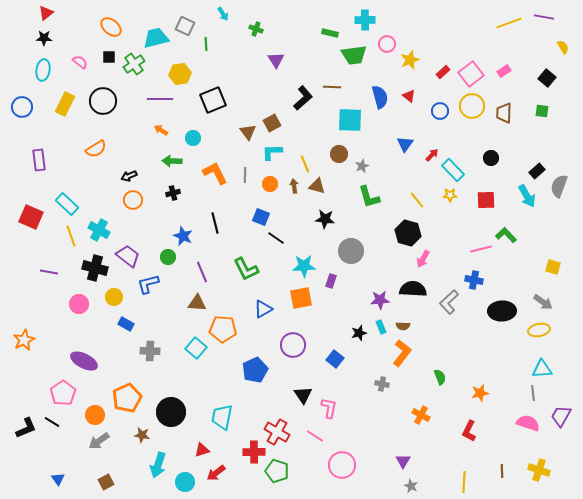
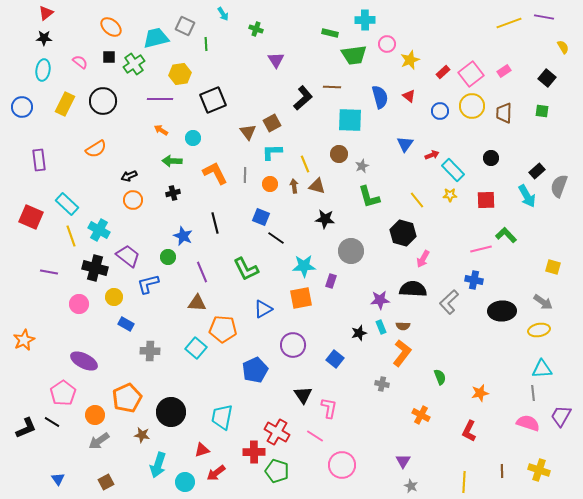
red arrow at (432, 155): rotated 24 degrees clockwise
black hexagon at (408, 233): moved 5 px left
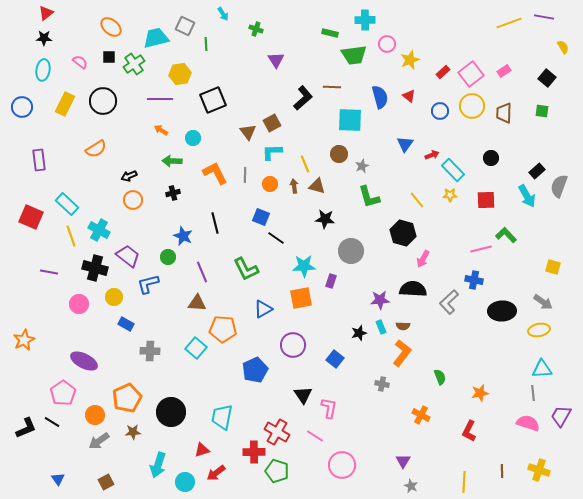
brown star at (142, 435): moved 9 px left, 3 px up; rotated 14 degrees counterclockwise
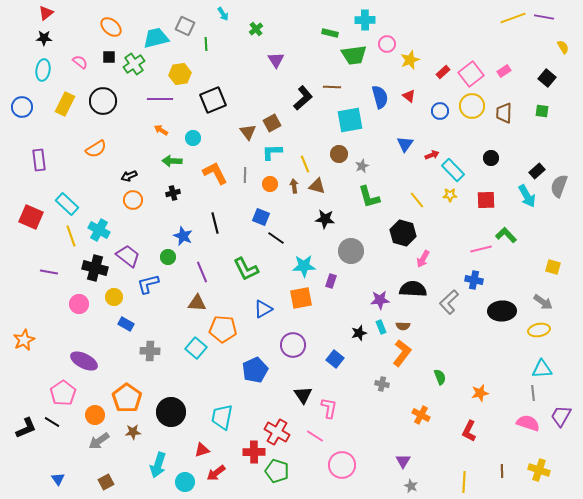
yellow line at (509, 23): moved 4 px right, 5 px up
green cross at (256, 29): rotated 32 degrees clockwise
cyan square at (350, 120): rotated 12 degrees counterclockwise
orange pentagon at (127, 398): rotated 12 degrees counterclockwise
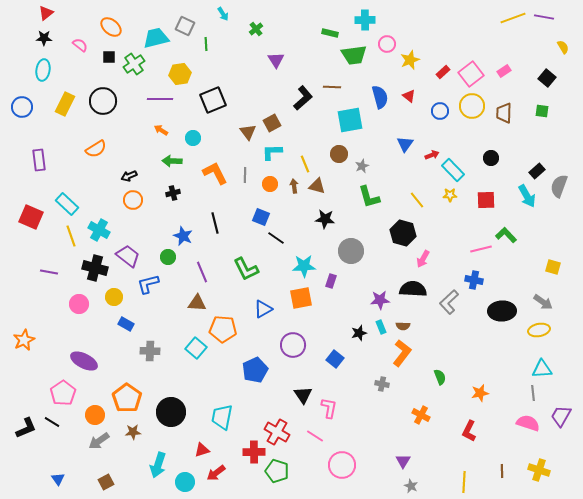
pink semicircle at (80, 62): moved 17 px up
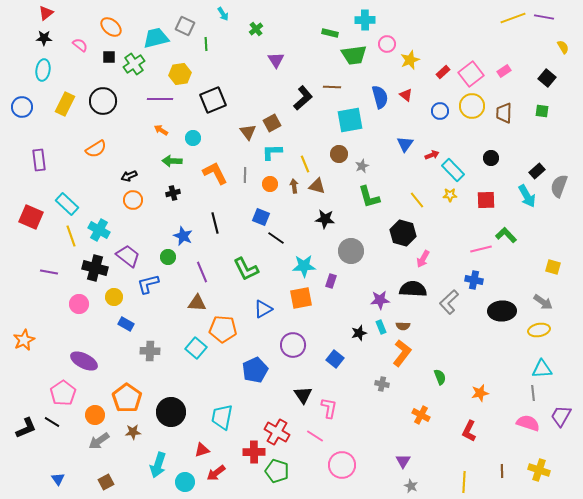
red triangle at (409, 96): moved 3 px left, 1 px up
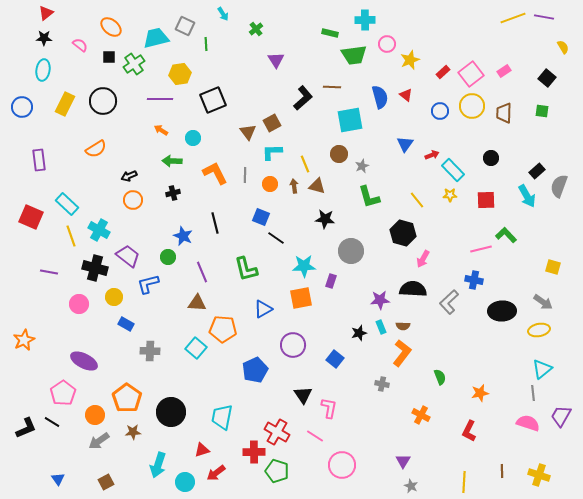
green L-shape at (246, 269): rotated 12 degrees clockwise
cyan triangle at (542, 369): rotated 35 degrees counterclockwise
yellow cross at (539, 470): moved 5 px down
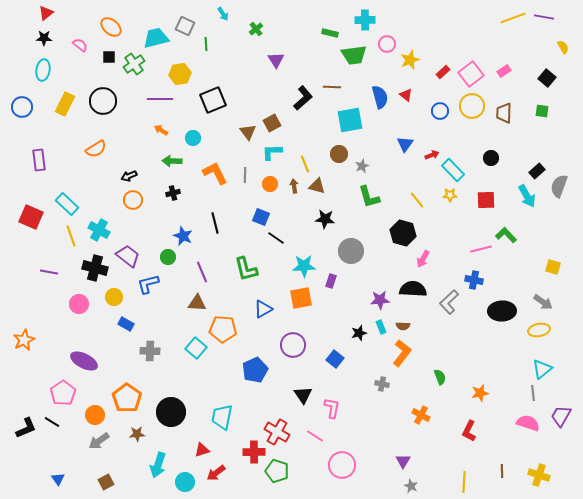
pink L-shape at (329, 408): moved 3 px right
brown star at (133, 432): moved 4 px right, 2 px down
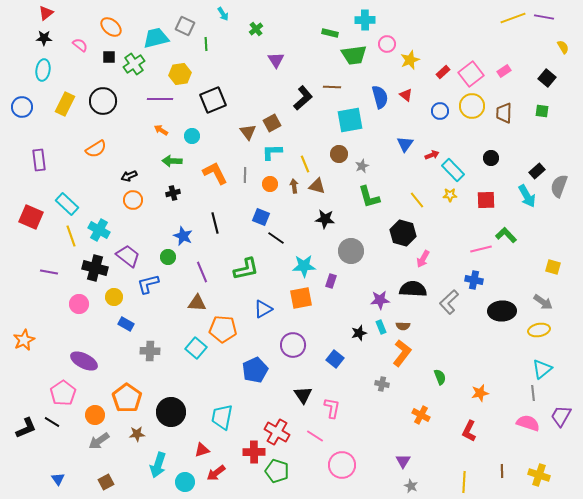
cyan circle at (193, 138): moved 1 px left, 2 px up
green L-shape at (246, 269): rotated 88 degrees counterclockwise
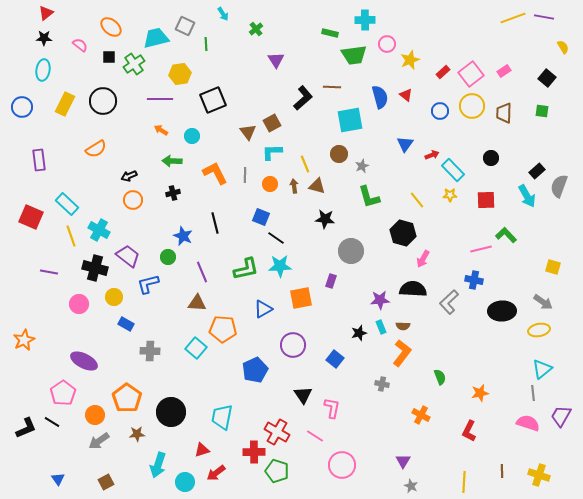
cyan star at (304, 266): moved 24 px left
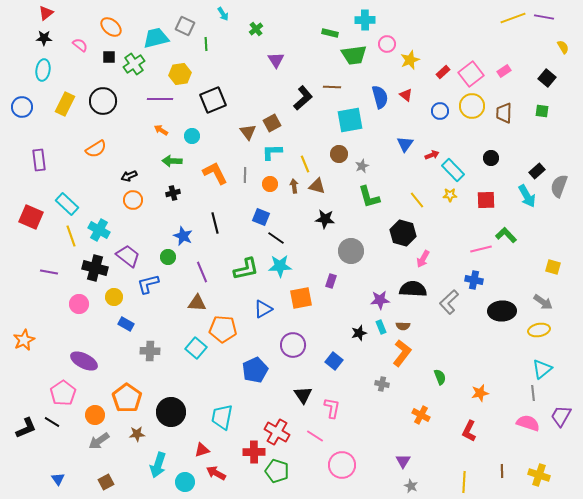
blue square at (335, 359): moved 1 px left, 2 px down
red arrow at (216, 473): rotated 66 degrees clockwise
